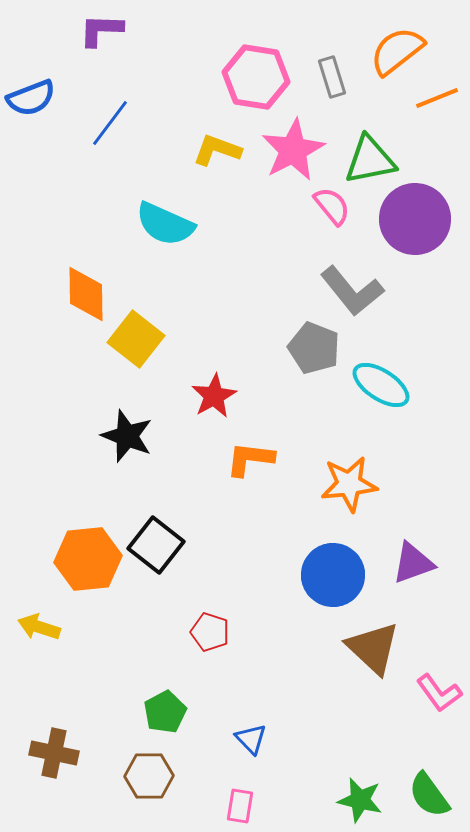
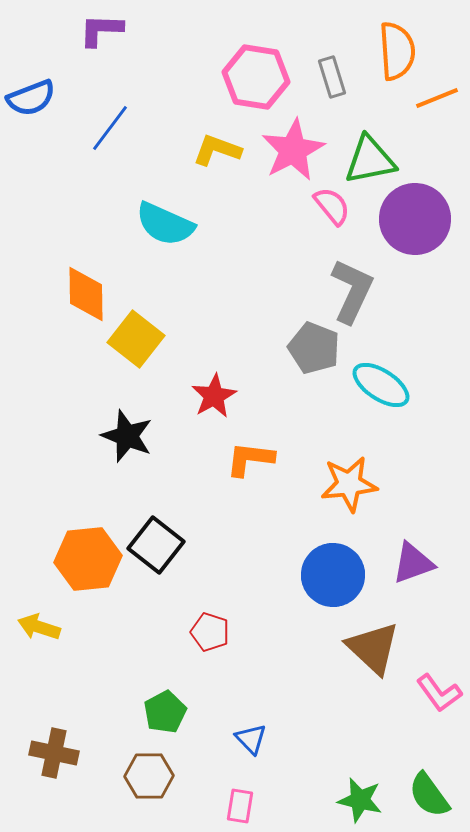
orange semicircle: rotated 124 degrees clockwise
blue line: moved 5 px down
gray L-shape: rotated 116 degrees counterclockwise
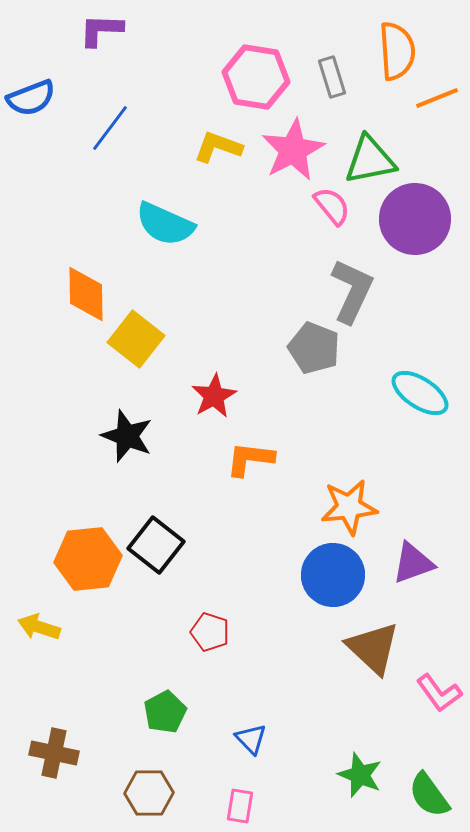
yellow L-shape: moved 1 px right, 3 px up
cyan ellipse: moved 39 px right, 8 px down
orange star: moved 23 px down
brown hexagon: moved 17 px down
green star: moved 25 px up; rotated 9 degrees clockwise
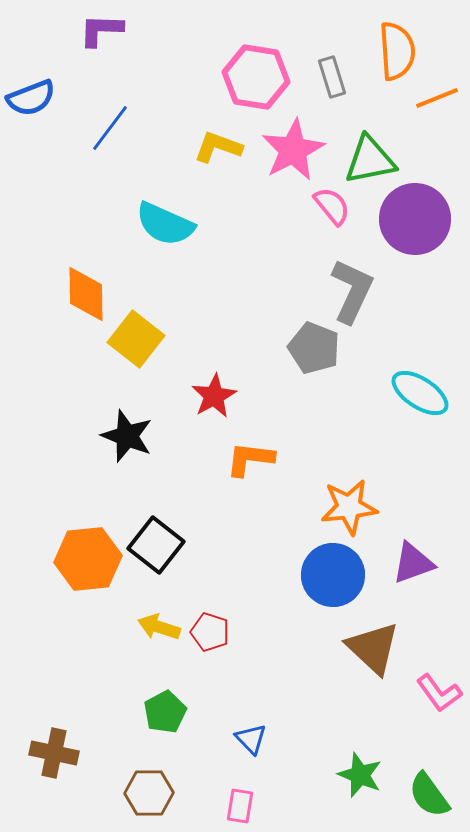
yellow arrow: moved 120 px right
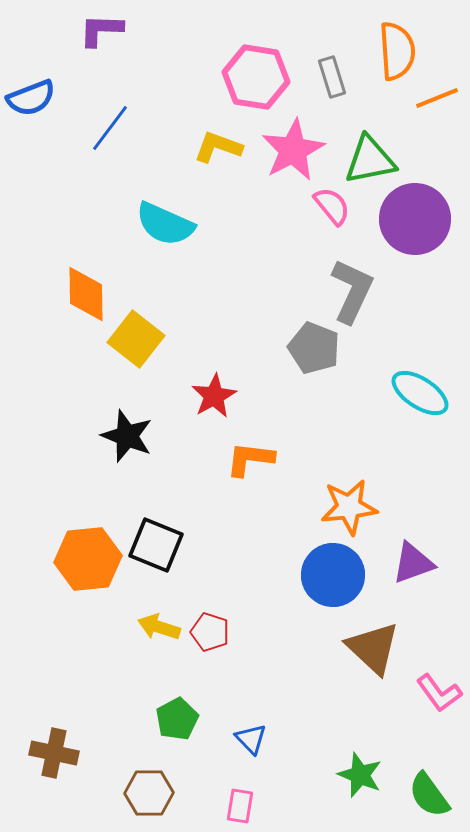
black square: rotated 16 degrees counterclockwise
green pentagon: moved 12 px right, 7 px down
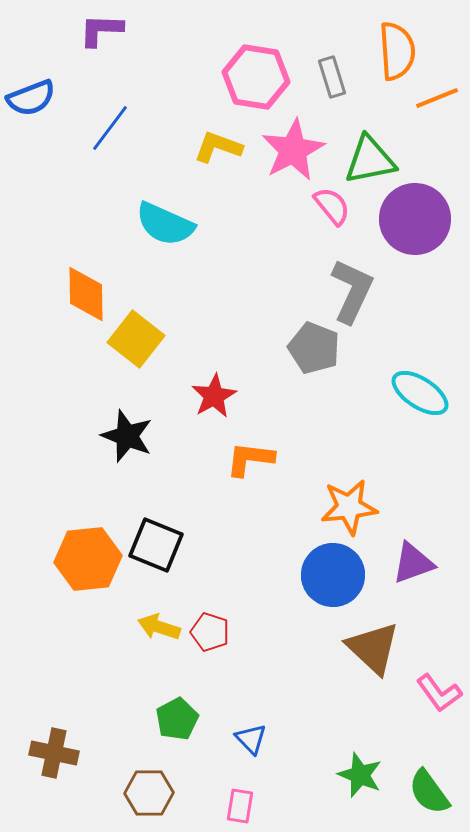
green semicircle: moved 3 px up
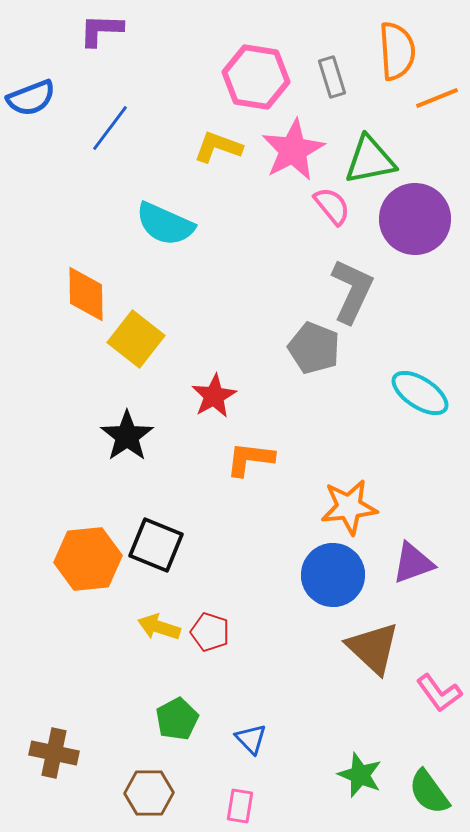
black star: rotated 16 degrees clockwise
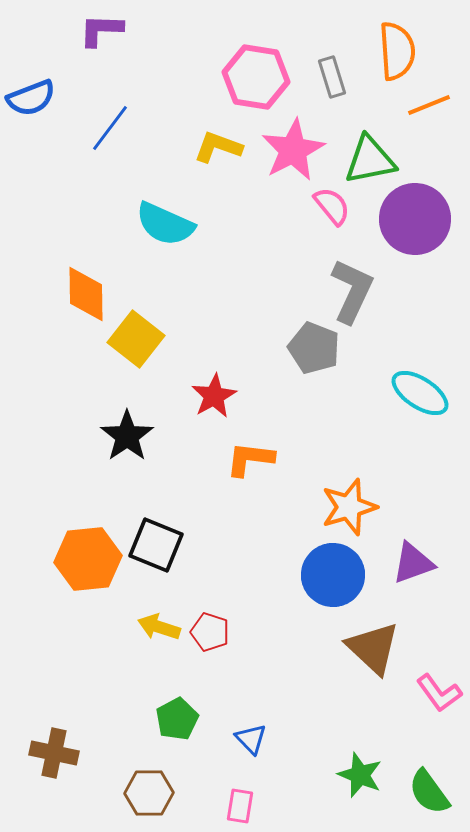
orange line: moved 8 px left, 7 px down
orange star: rotated 10 degrees counterclockwise
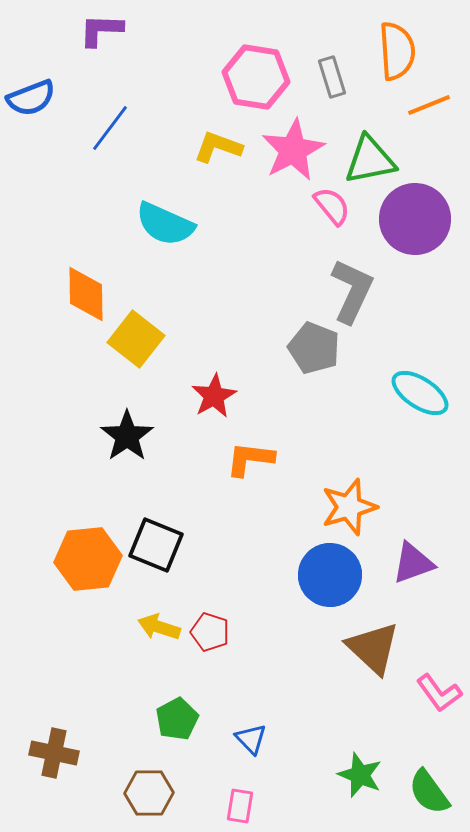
blue circle: moved 3 px left
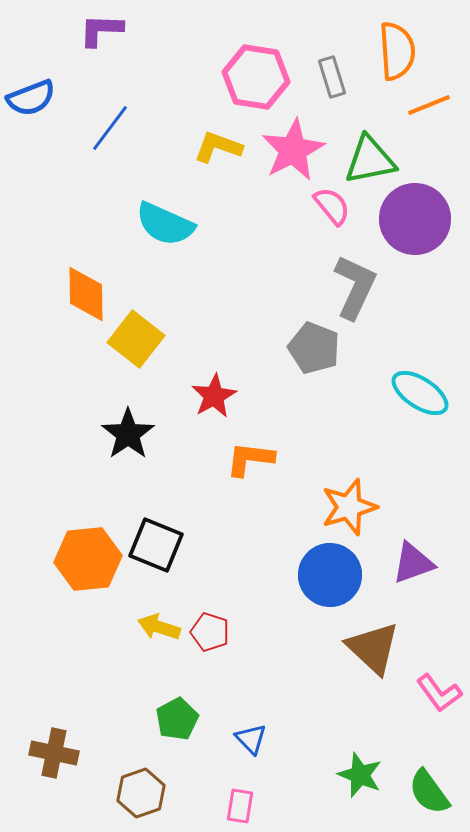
gray L-shape: moved 3 px right, 4 px up
black star: moved 1 px right, 2 px up
brown hexagon: moved 8 px left; rotated 18 degrees counterclockwise
